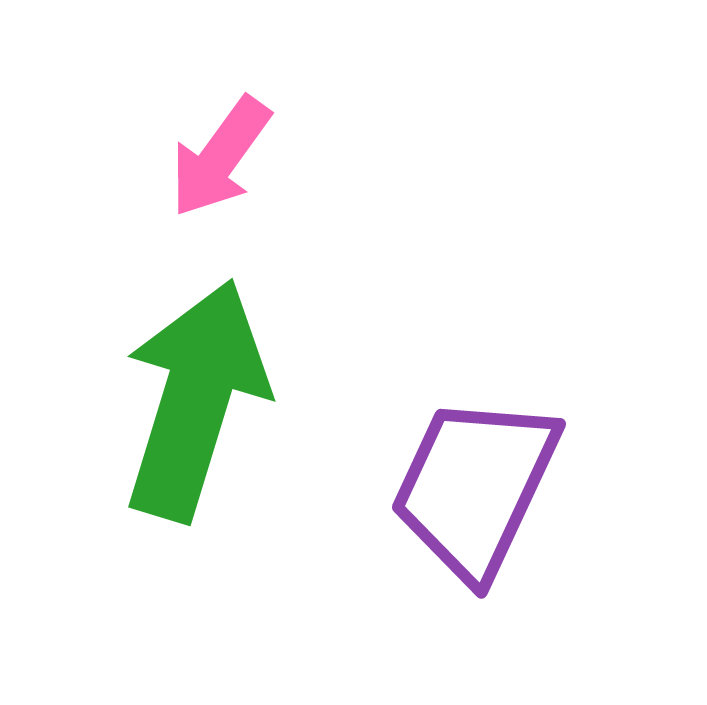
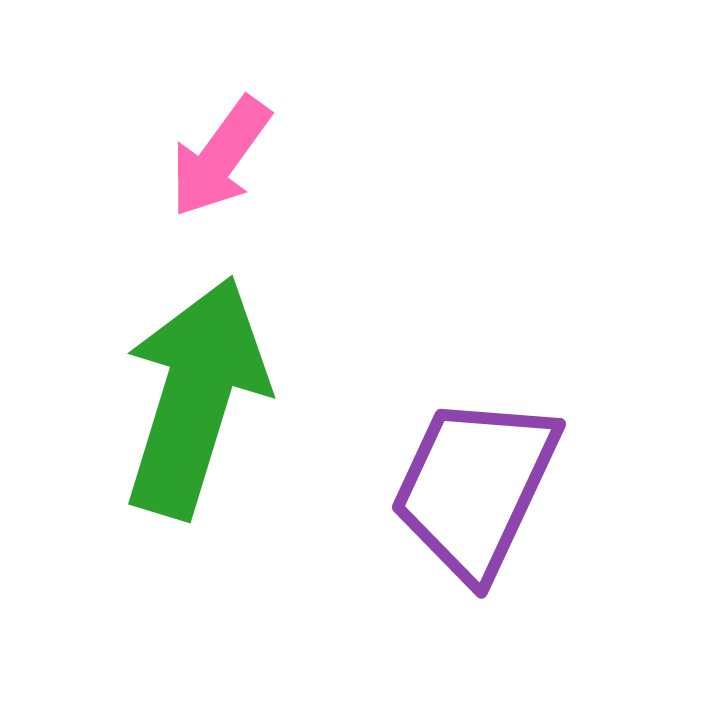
green arrow: moved 3 px up
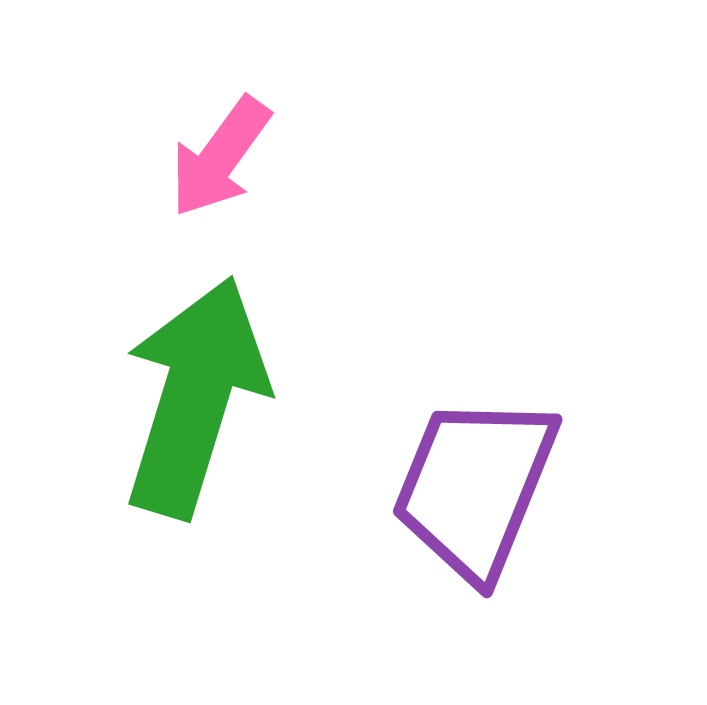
purple trapezoid: rotated 3 degrees counterclockwise
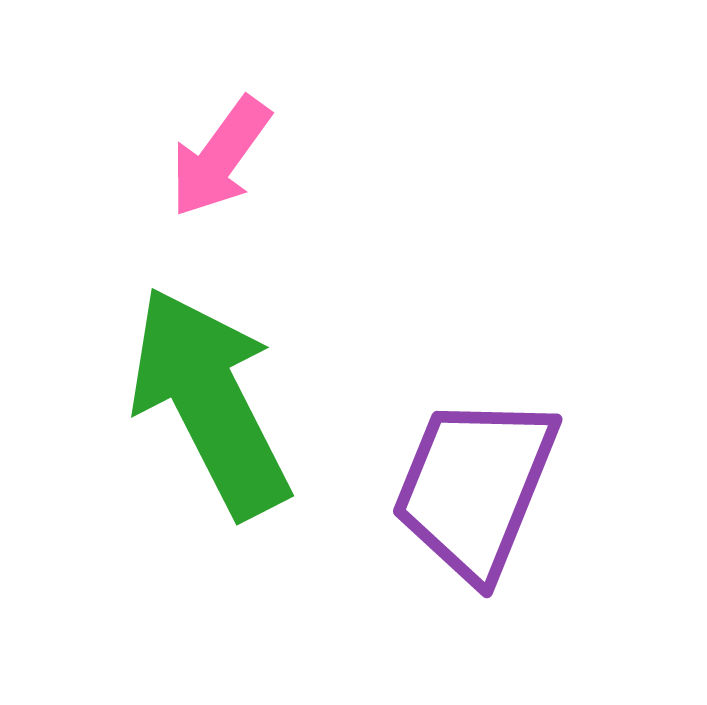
green arrow: moved 15 px right, 5 px down; rotated 44 degrees counterclockwise
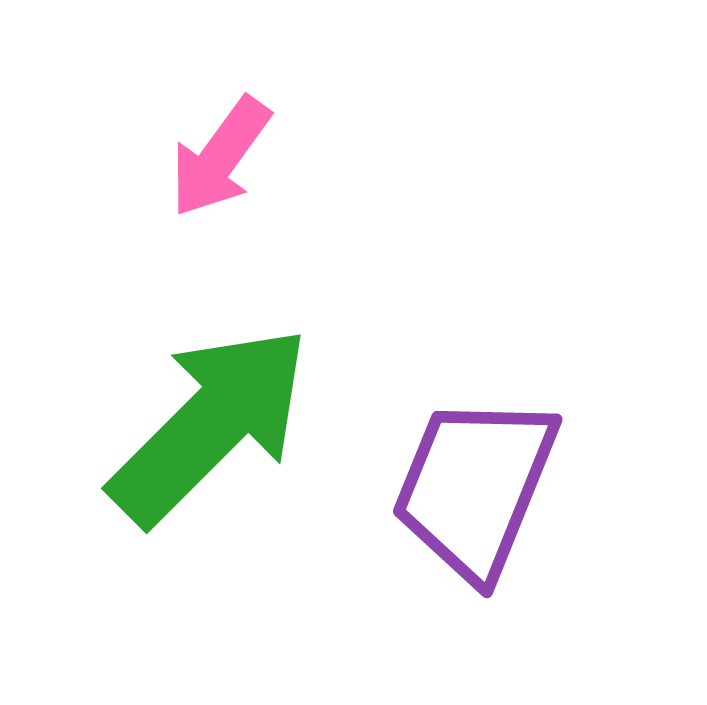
green arrow: moved 23 px down; rotated 72 degrees clockwise
